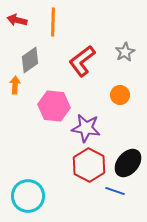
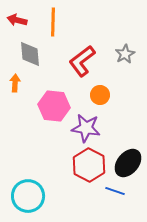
gray star: moved 2 px down
gray diamond: moved 6 px up; rotated 60 degrees counterclockwise
orange arrow: moved 2 px up
orange circle: moved 20 px left
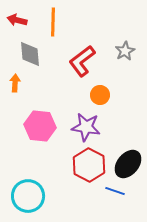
gray star: moved 3 px up
pink hexagon: moved 14 px left, 20 px down
purple star: moved 1 px up
black ellipse: moved 1 px down
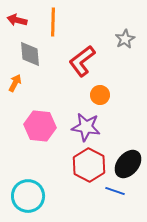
gray star: moved 12 px up
orange arrow: rotated 24 degrees clockwise
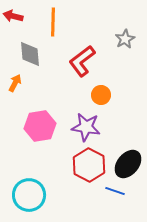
red arrow: moved 4 px left, 4 px up
orange circle: moved 1 px right
pink hexagon: rotated 16 degrees counterclockwise
cyan circle: moved 1 px right, 1 px up
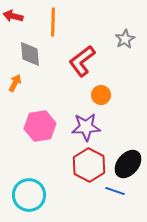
purple star: rotated 12 degrees counterclockwise
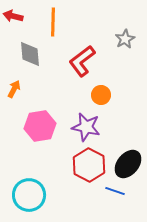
orange arrow: moved 1 px left, 6 px down
purple star: rotated 16 degrees clockwise
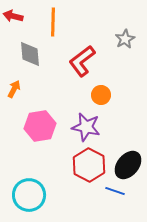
black ellipse: moved 1 px down
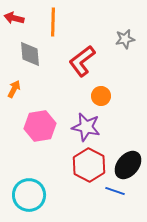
red arrow: moved 1 px right, 2 px down
gray star: rotated 18 degrees clockwise
orange circle: moved 1 px down
